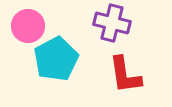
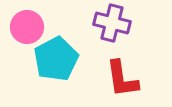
pink circle: moved 1 px left, 1 px down
red L-shape: moved 3 px left, 4 px down
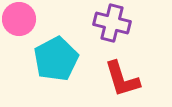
pink circle: moved 8 px left, 8 px up
red L-shape: rotated 9 degrees counterclockwise
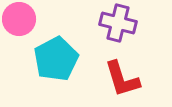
purple cross: moved 6 px right
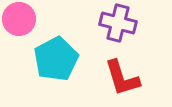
red L-shape: moved 1 px up
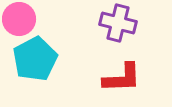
cyan pentagon: moved 21 px left
red L-shape: rotated 75 degrees counterclockwise
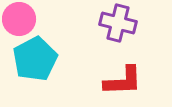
red L-shape: moved 1 px right, 3 px down
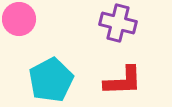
cyan pentagon: moved 16 px right, 21 px down
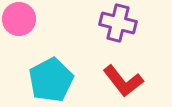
red L-shape: rotated 54 degrees clockwise
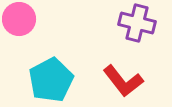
purple cross: moved 19 px right
